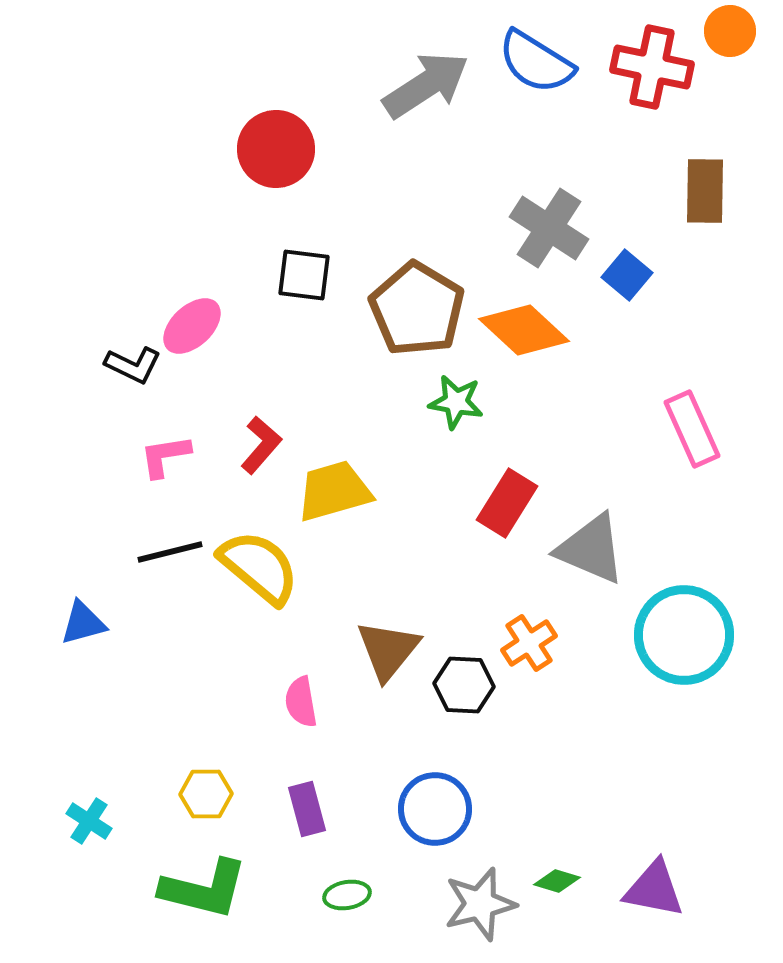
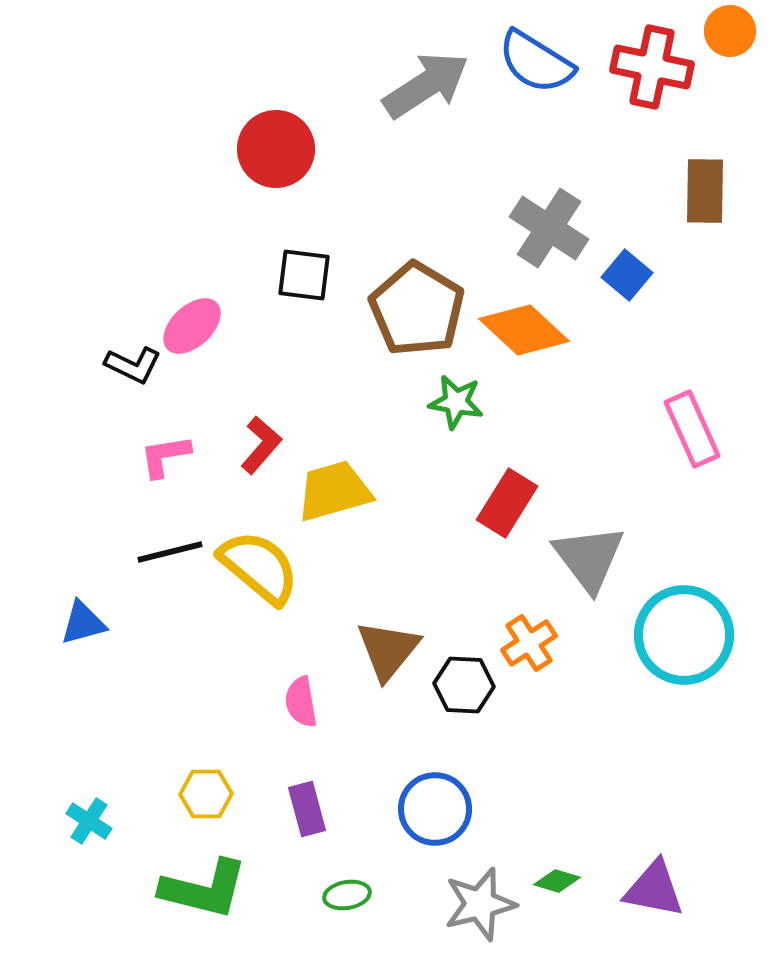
gray triangle: moved 2 px left, 9 px down; rotated 30 degrees clockwise
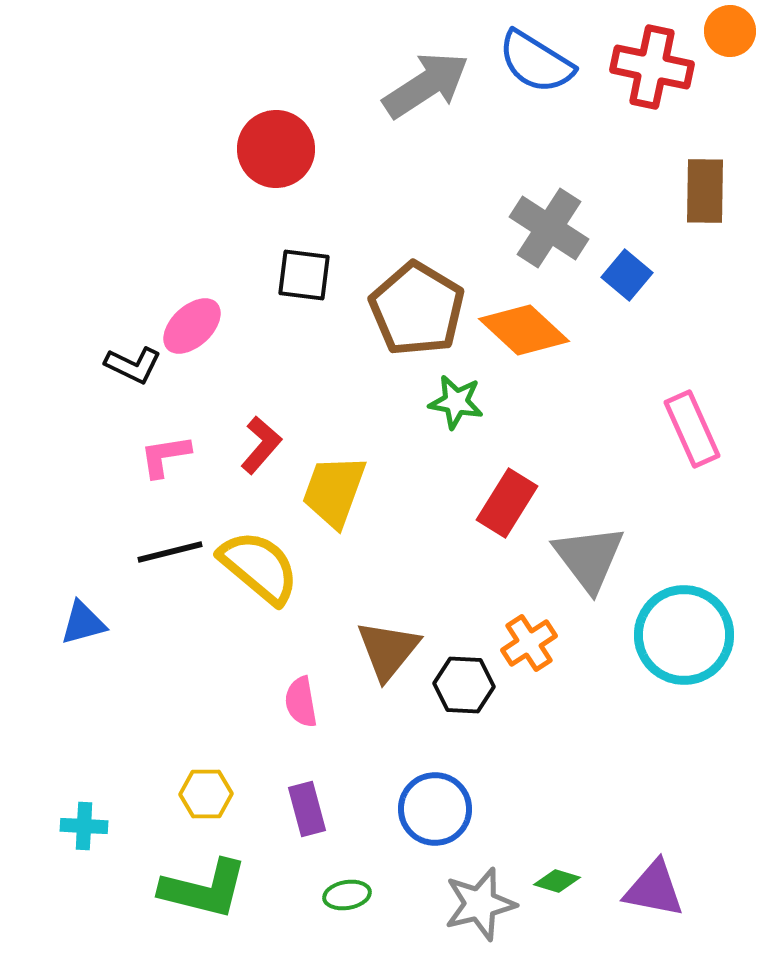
yellow trapezoid: rotated 54 degrees counterclockwise
cyan cross: moved 5 px left, 5 px down; rotated 30 degrees counterclockwise
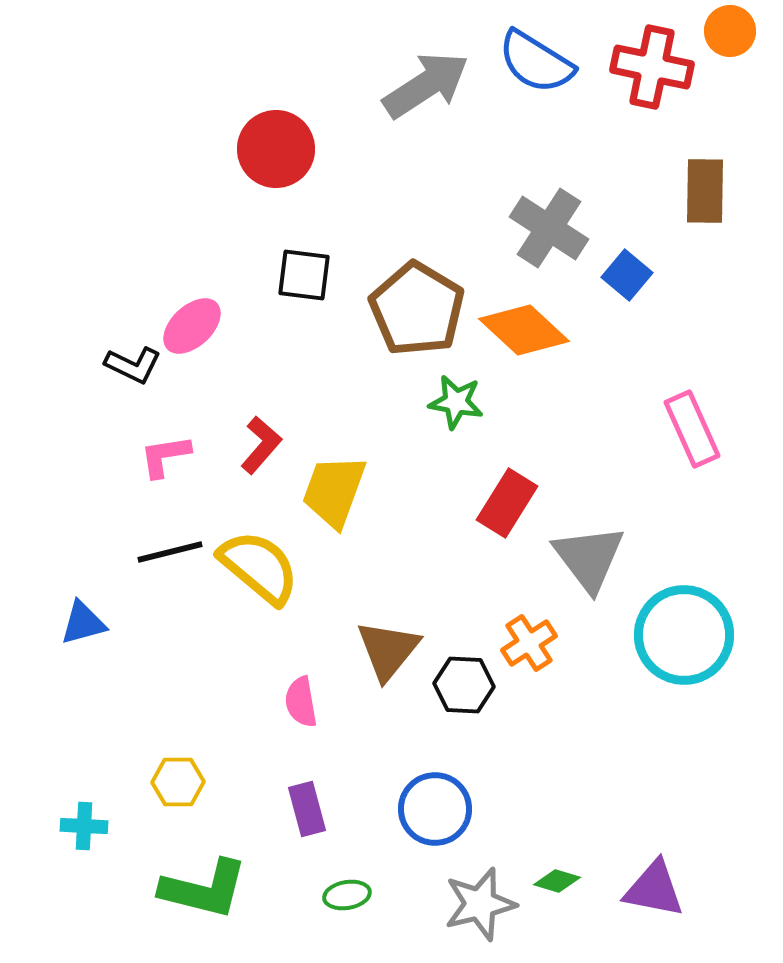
yellow hexagon: moved 28 px left, 12 px up
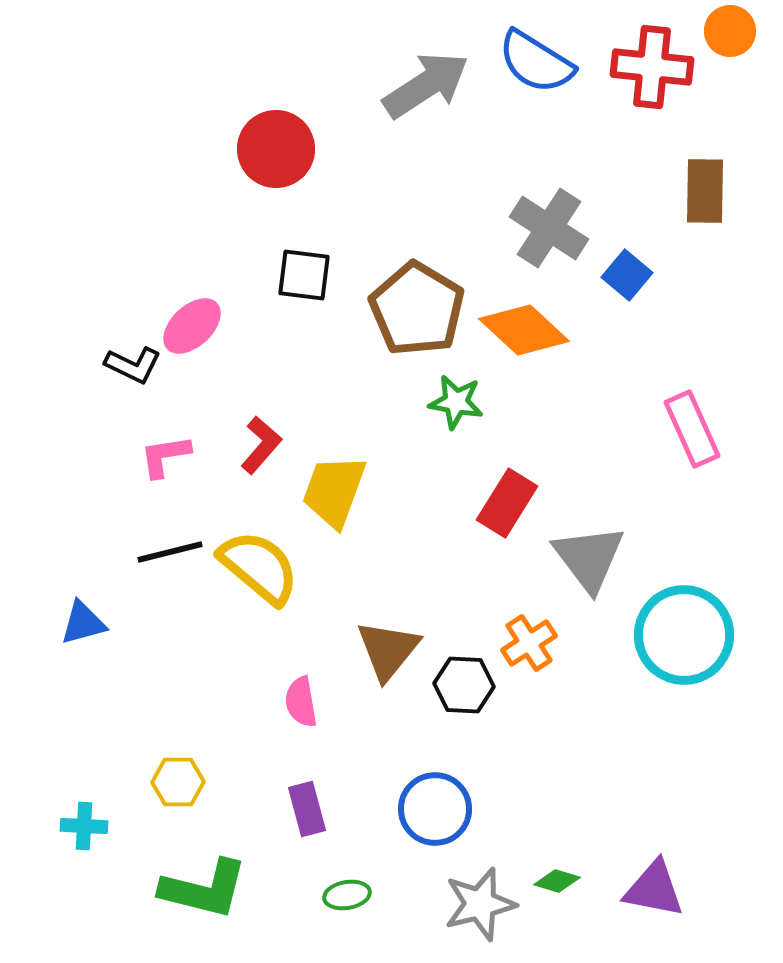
red cross: rotated 6 degrees counterclockwise
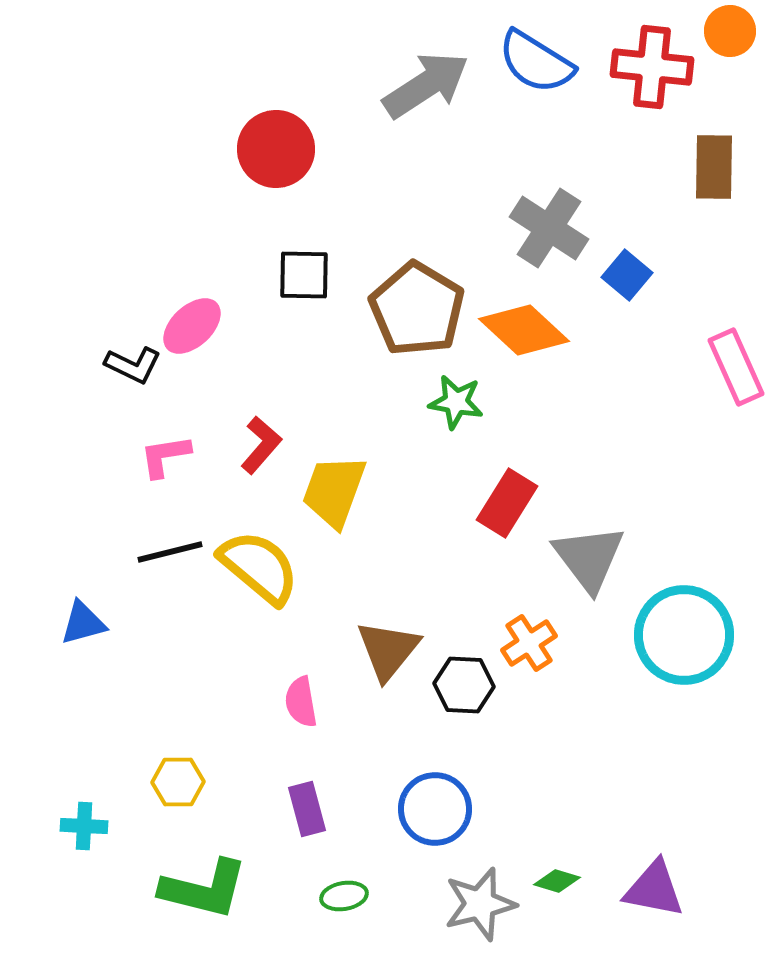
brown rectangle: moved 9 px right, 24 px up
black square: rotated 6 degrees counterclockwise
pink rectangle: moved 44 px right, 62 px up
green ellipse: moved 3 px left, 1 px down
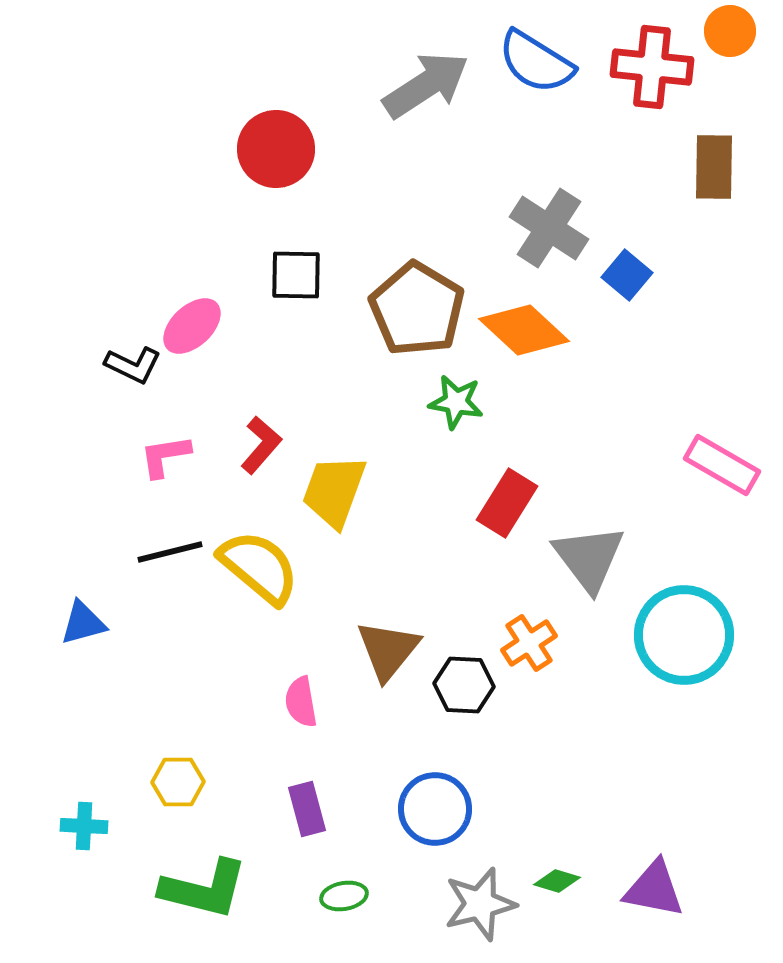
black square: moved 8 px left
pink rectangle: moved 14 px left, 98 px down; rotated 36 degrees counterclockwise
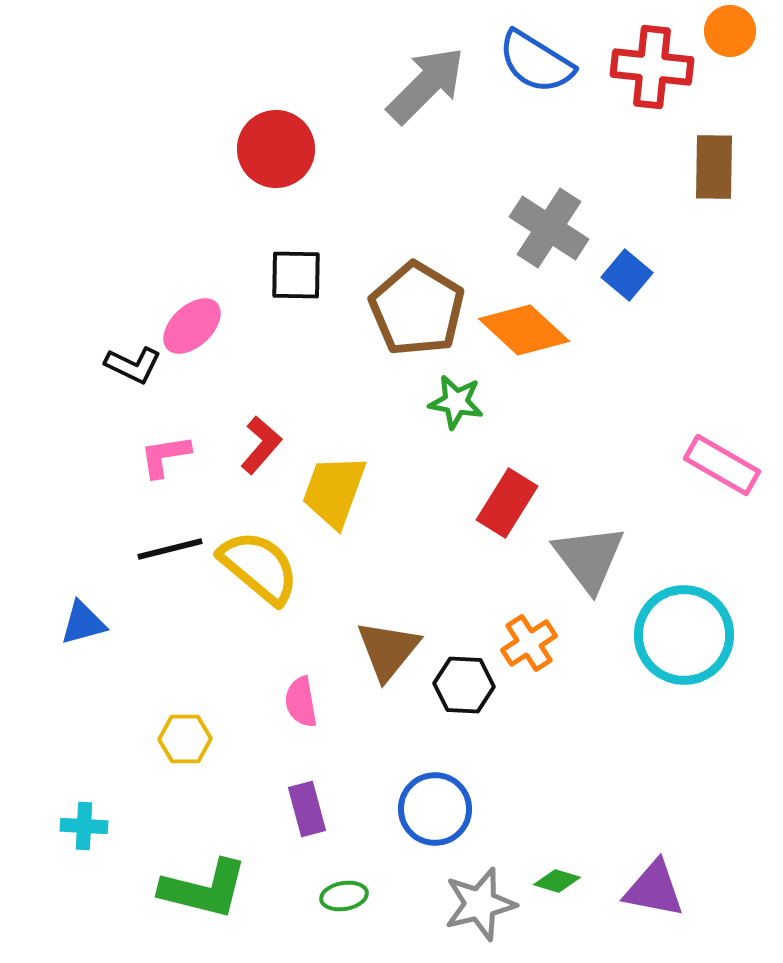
gray arrow: rotated 12 degrees counterclockwise
black line: moved 3 px up
yellow hexagon: moved 7 px right, 43 px up
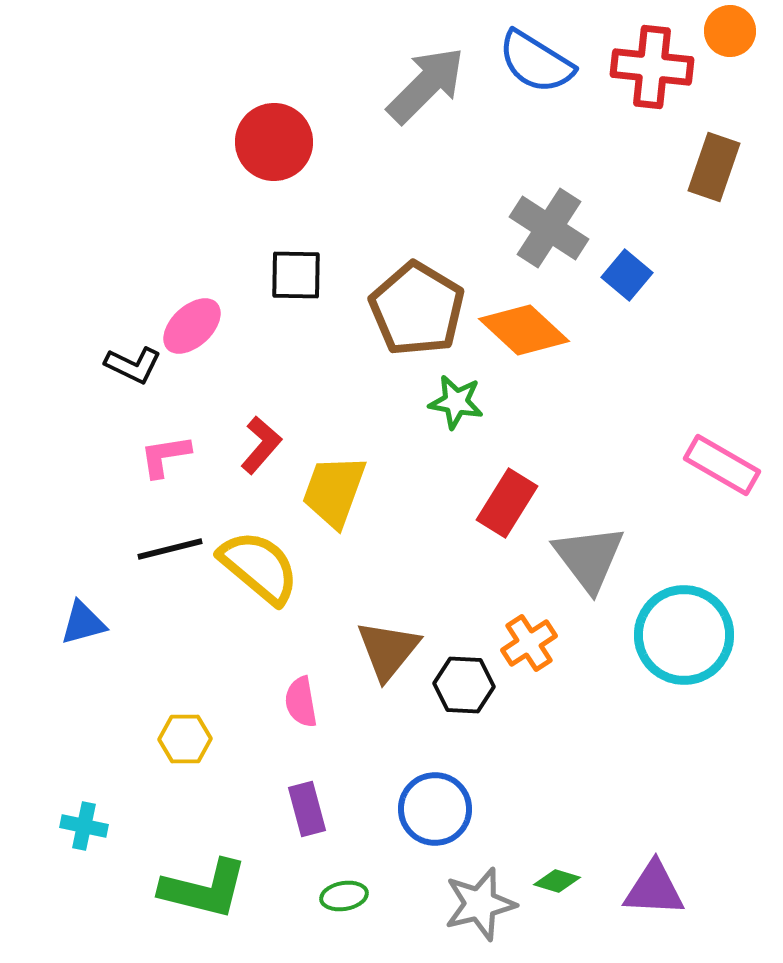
red circle: moved 2 px left, 7 px up
brown rectangle: rotated 18 degrees clockwise
cyan cross: rotated 9 degrees clockwise
purple triangle: rotated 8 degrees counterclockwise
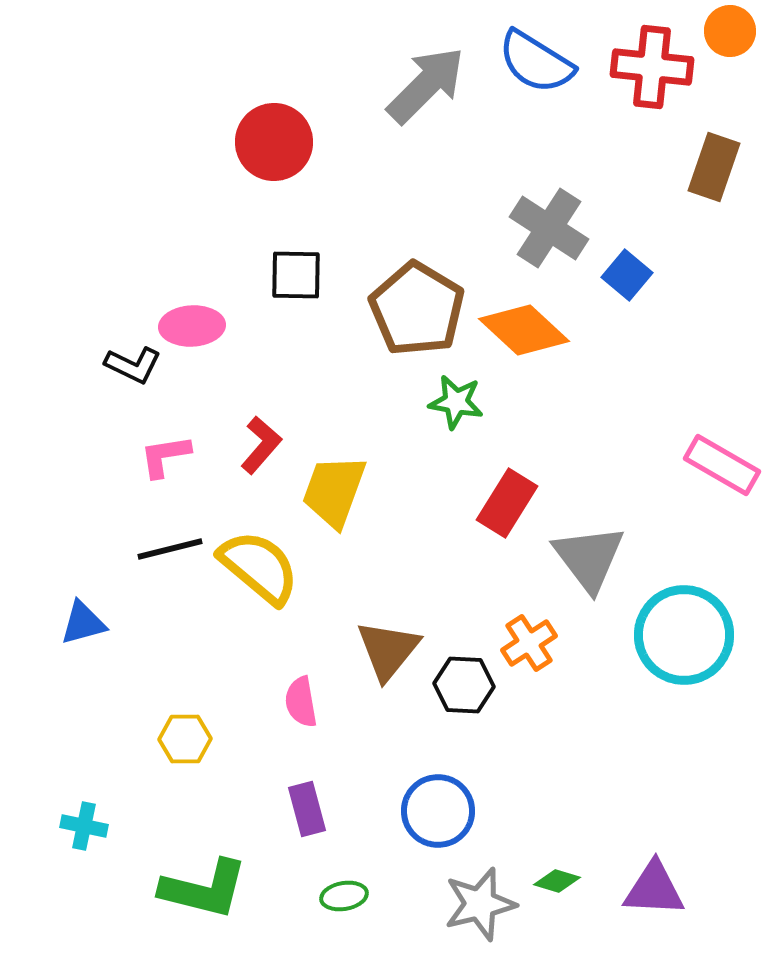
pink ellipse: rotated 40 degrees clockwise
blue circle: moved 3 px right, 2 px down
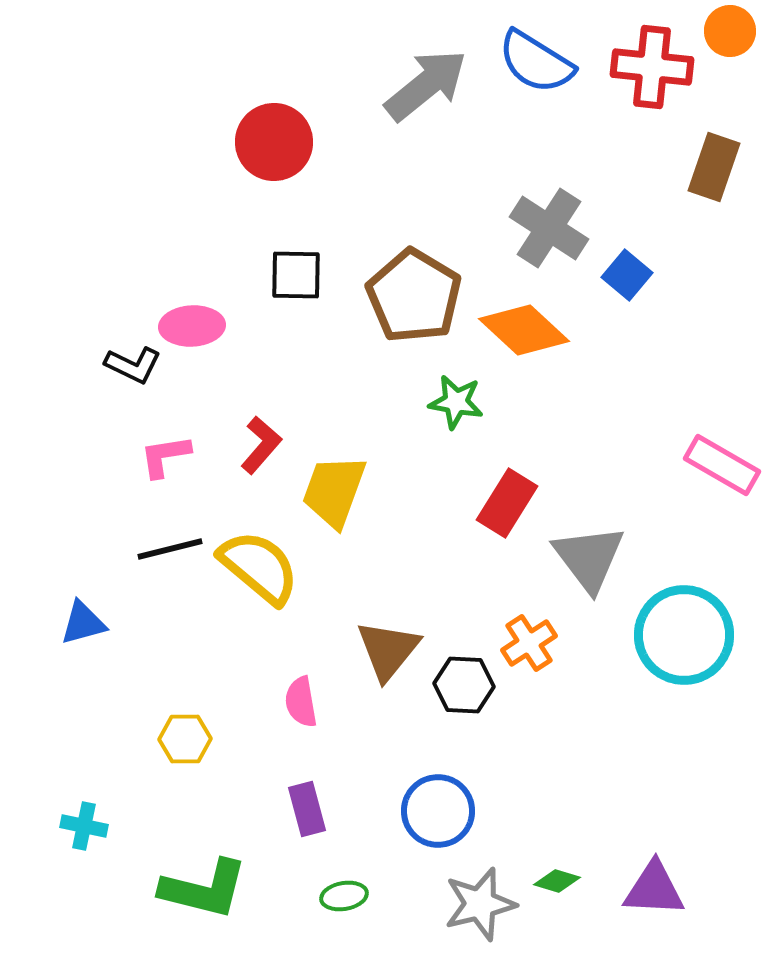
gray arrow: rotated 6 degrees clockwise
brown pentagon: moved 3 px left, 13 px up
